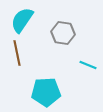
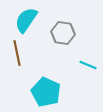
cyan semicircle: moved 4 px right
cyan pentagon: rotated 28 degrees clockwise
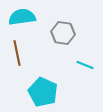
cyan semicircle: moved 4 px left, 3 px up; rotated 48 degrees clockwise
cyan line: moved 3 px left
cyan pentagon: moved 3 px left
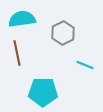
cyan semicircle: moved 2 px down
gray hexagon: rotated 25 degrees clockwise
cyan pentagon: rotated 24 degrees counterclockwise
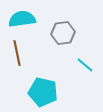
gray hexagon: rotated 20 degrees clockwise
cyan line: rotated 18 degrees clockwise
cyan pentagon: rotated 12 degrees clockwise
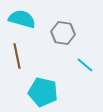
cyan semicircle: rotated 24 degrees clockwise
gray hexagon: rotated 15 degrees clockwise
brown line: moved 3 px down
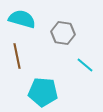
cyan pentagon: rotated 8 degrees counterclockwise
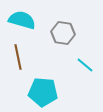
cyan semicircle: moved 1 px down
brown line: moved 1 px right, 1 px down
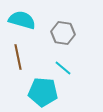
cyan line: moved 22 px left, 3 px down
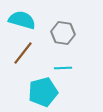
brown line: moved 5 px right, 4 px up; rotated 50 degrees clockwise
cyan line: rotated 42 degrees counterclockwise
cyan pentagon: rotated 20 degrees counterclockwise
